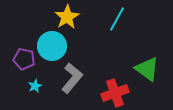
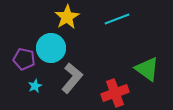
cyan line: rotated 40 degrees clockwise
cyan circle: moved 1 px left, 2 px down
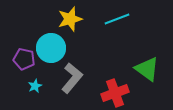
yellow star: moved 3 px right, 2 px down; rotated 15 degrees clockwise
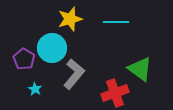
cyan line: moved 1 px left, 3 px down; rotated 20 degrees clockwise
cyan circle: moved 1 px right
purple pentagon: rotated 20 degrees clockwise
green triangle: moved 7 px left
gray L-shape: moved 2 px right, 4 px up
cyan star: moved 3 px down; rotated 16 degrees counterclockwise
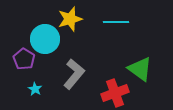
cyan circle: moved 7 px left, 9 px up
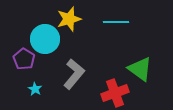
yellow star: moved 1 px left
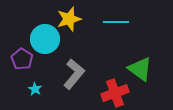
purple pentagon: moved 2 px left
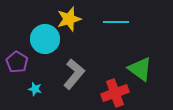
purple pentagon: moved 5 px left, 3 px down
cyan star: rotated 16 degrees counterclockwise
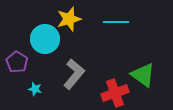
green triangle: moved 3 px right, 6 px down
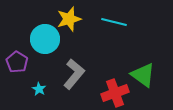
cyan line: moved 2 px left; rotated 15 degrees clockwise
cyan star: moved 4 px right; rotated 16 degrees clockwise
